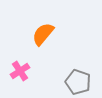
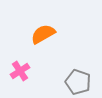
orange semicircle: rotated 20 degrees clockwise
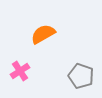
gray pentagon: moved 3 px right, 6 px up
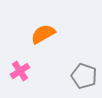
gray pentagon: moved 3 px right
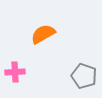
pink cross: moved 5 px left, 1 px down; rotated 30 degrees clockwise
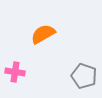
pink cross: rotated 12 degrees clockwise
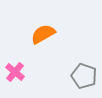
pink cross: rotated 30 degrees clockwise
